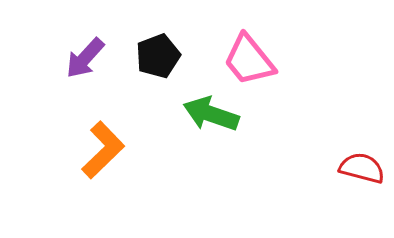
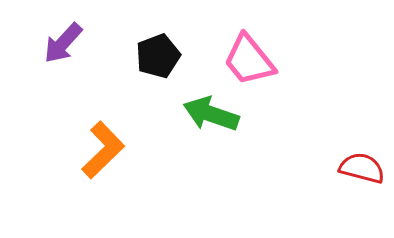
purple arrow: moved 22 px left, 15 px up
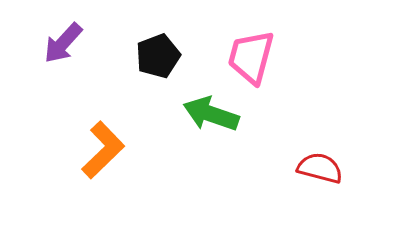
pink trapezoid: moved 2 px right, 3 px up; rotated 54 degrees clockwise
red semicircle: moved 42 px left
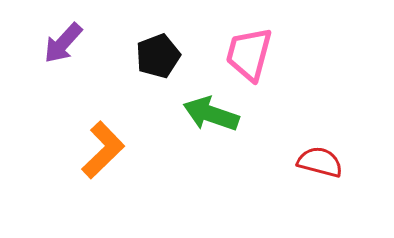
pink trapezoid: moved 2 px left, 3 px up
red semicircle: moved 6 px up
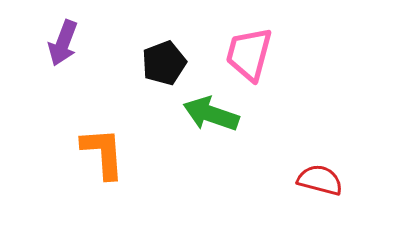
purple arrow: rotated 21 degrees counterclockwise
black pentagon: moved 6 px right, 7 px down
orange L-shape: moved 3 px down; rotated 50 degrees counterclockwise
red semicircle: moved 18 px down
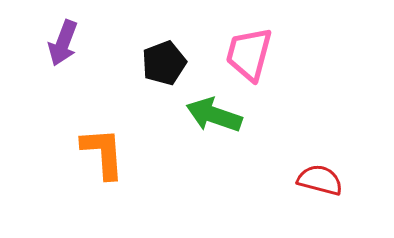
green arrow: moved 3 px right, 1 px down
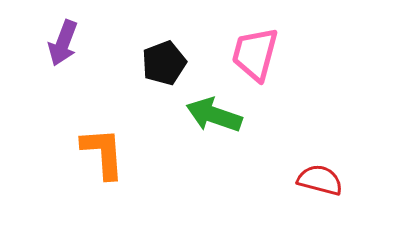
pink trapezoid: moved 6 px right
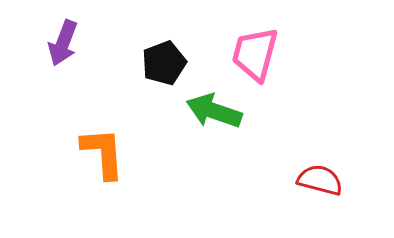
green arrow: moved 4 px up
